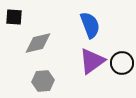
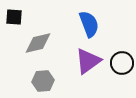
blue semicircle: moved 1 px left, 1 px up
purple triangle: moved 4 px left
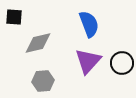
purple triangle: rotated 12 degrees counterclockwise
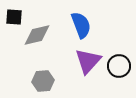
blue semicircle: moved 8 px left, 1 px down
gray diamond: moved 1 px left, 8 px up
black circle: moved 3 px left, 3 px down
